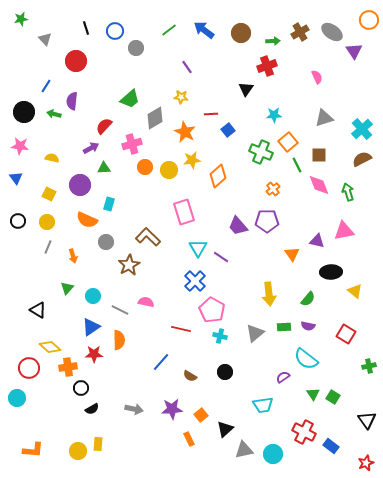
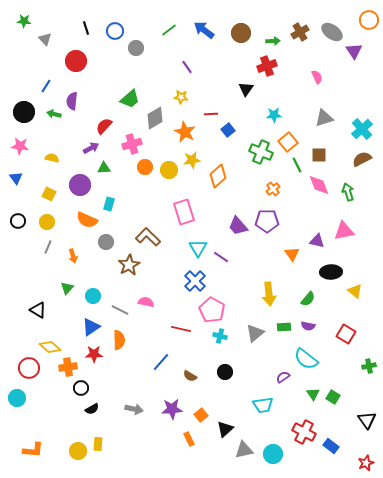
green star at (21, 19): moved 3 px right, 2 px down; rotated 16 degrees clockwise
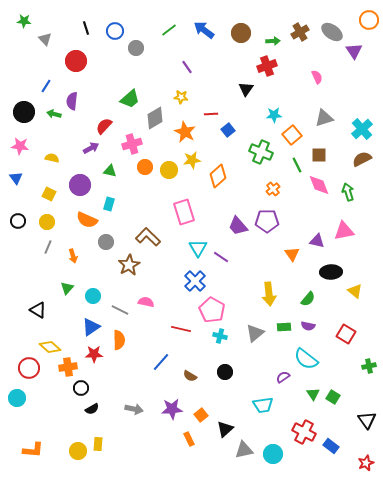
orange square at (288, 142): moved 4 px right, 7 px up
green triangle at (104, 168): moved 6 px right, 3 px down; rotated 16 degrees clockwise
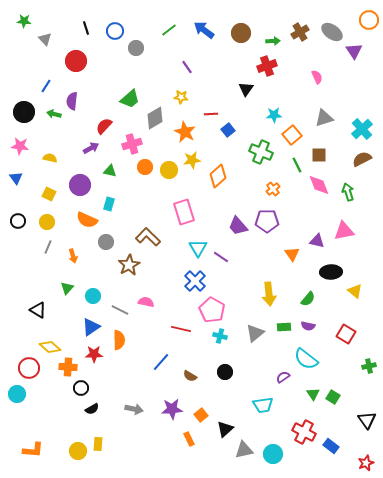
yellow semicircle at (52, 158): moved 2 px left
orange cross at (68, 367): rotated 12 degrees clockwise
cyan circle at (17, 398): moved 4 px up
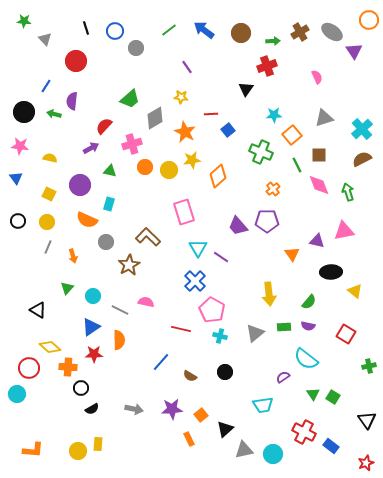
green semicircle at (308, 299): moved 1 px right, 3 px down
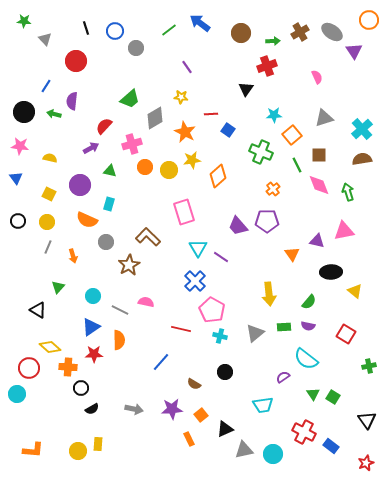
blue arrow at (204, 30): moved 4 px left, 7 px up
blue square at (228, 130): rotated 16 degrees counterclockwise
brown semicircle at (362, 159): rotated 18 degrees clockwise
green triangle at (67, 288): moved 9 px left, 1 px up
brown semicircle at (190, 376): moved 4 px right, 8 px down
black triangle at (225, 429): rotated 18 degrees clockwise
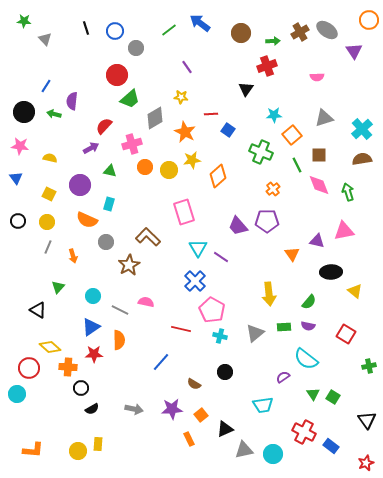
gray ellipse at (332, 32): moved 5 px left, 2 px up
red circle at (76, 61): moved 41 px right, 14 px down
pink semicircle at (317, 77): rotated 112 degrees clockwise
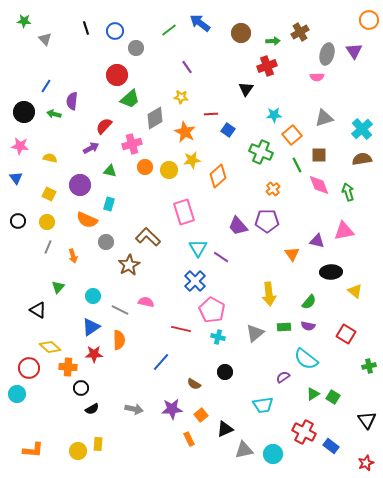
gray ellipse at (327, 30): moved 24 px down; rotated 70 degrees clockwise
cyan cross at (220, 336): moved 2 px left, 1 px down
green triangle at (313, 394): rotated 32 degrees clockwise
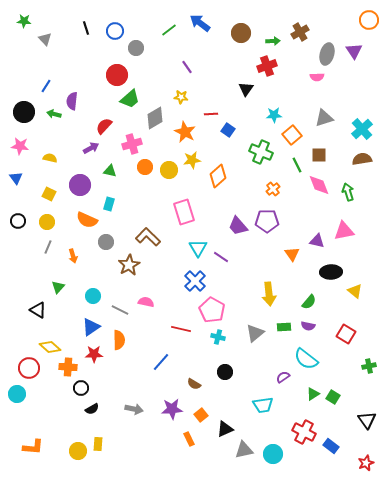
orange L-shape at (33, 450): moved 3 px up
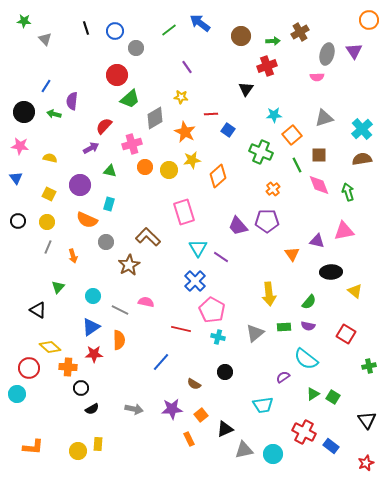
brown circle at (241, 33): moved 3 px down
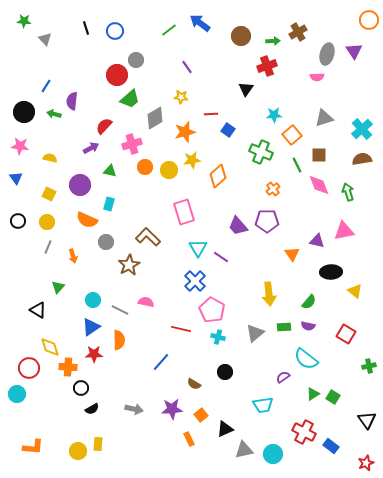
brown cross at (300, 32): moved 2 px left
gray circle at (136, 48): moved 12 px down
orange star at (185, 132): rotated 30 degrees clockwise
cyan circle at (93, 296): moved 4 px down
yellow diamond at (50, 347): rotated 30 degrees clockwise
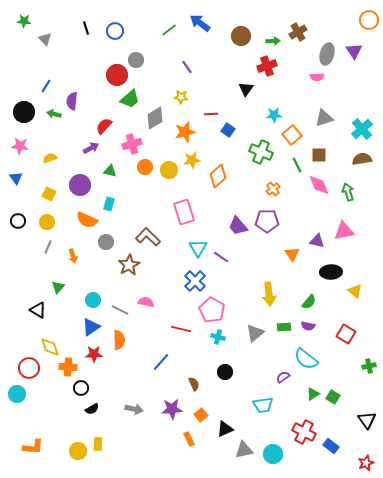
yellow semicircle at (50, 158): rotated 32 degrees counterclockwise
brown semicircle at (194, 384): rotated 144 degrees counterclockwise
